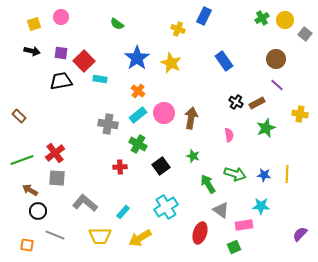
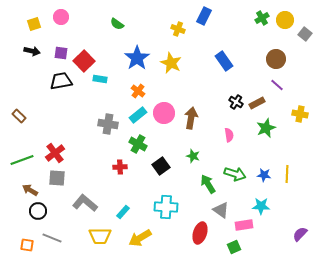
cyan cross at (166, 207): rotated 35 degrees clockwise
gray line at (55, 235): moved 3 px left, 3 px down
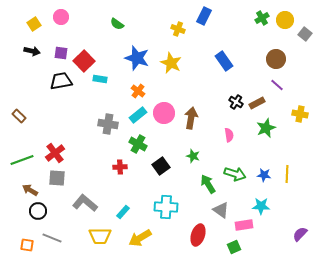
yellow square at (34, 24): rotated 16 degrees counterclockwise
blue star at (137, 58): rotated 20 degrees counterclockwise
red ellipse at (200, 233): moved 2 px left, 2 px down
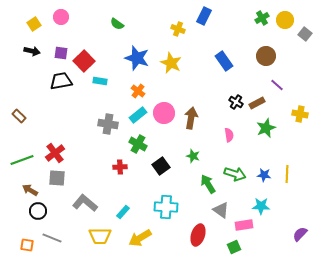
brown circle at (276, 59): moved 10 px left, 3 px up
cyan rectangle at (100, 79): moved 2 px down
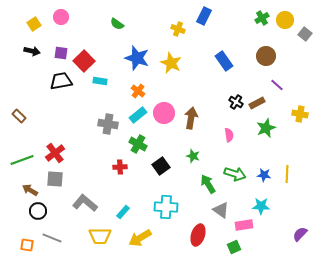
gray square at (57, 178): moved 2 px left, 1 px down
